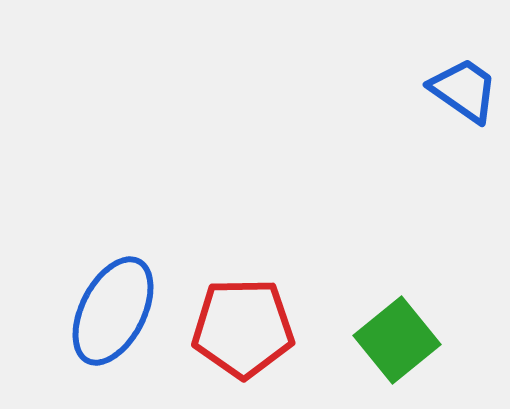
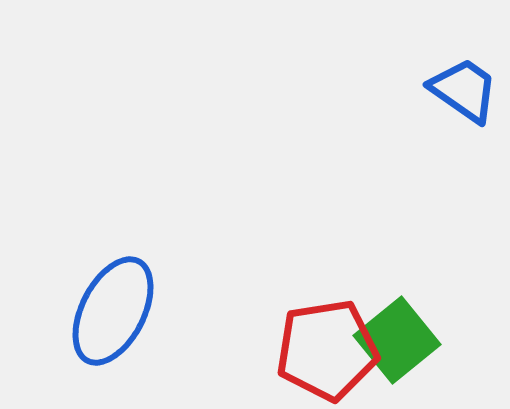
red pentagon: moved 84 px right, 22 px down; rotated 8 degrees counterclockwise
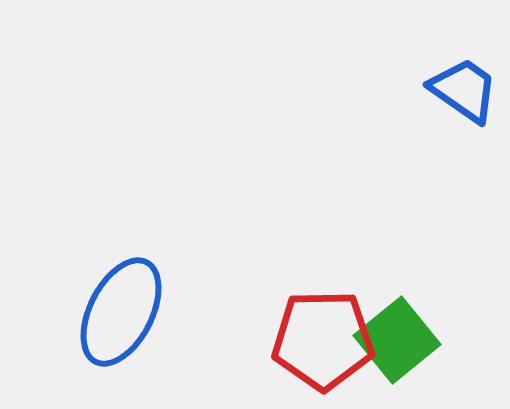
blue ellipse: moved 8 px right, 1 px down
red pentagon: moved 4 px left, 10 px up; rotated 8 degrees clockwise
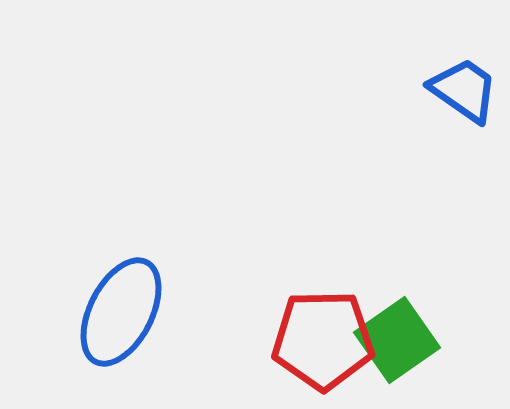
green square: rotated 4 degrees clockwise
